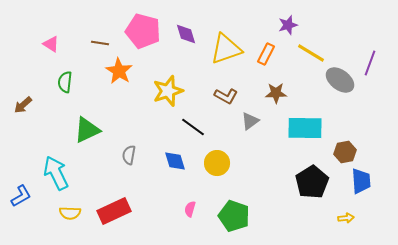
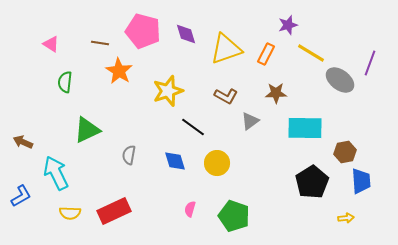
brown arrow: moved 37 px down; rotated 66 degrees clockwise
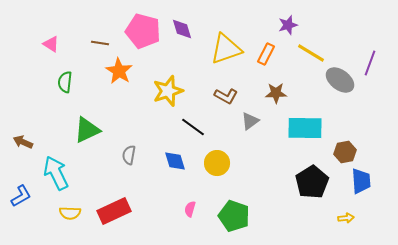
purple diamond: moved 4 px left, 5 px up
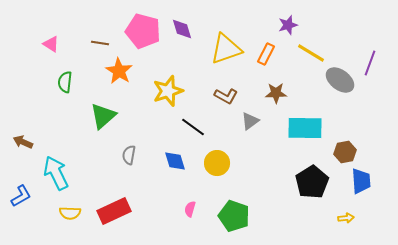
green triangle: moved 16 px right, 14 px up; rotated 16 degrees counterclockwise
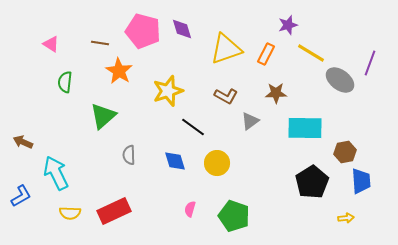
gray semicircle: rotated 12 degrees counterclockwise
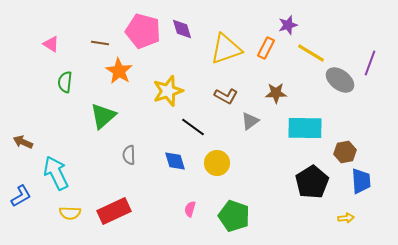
orange rectangle: moved 6 px up
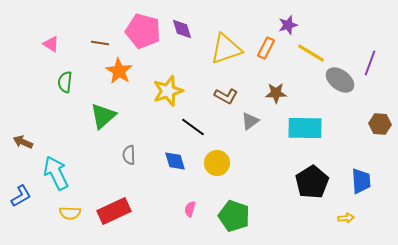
brown hexagon: moved 35 px right, 28 px up; rotated 15 degrees clockwise
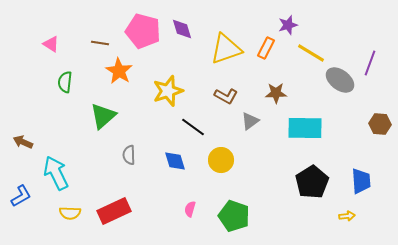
yellow circle: moved 4 px right, 3 px up
yellow arrow: moved 1 px right, 2 px up
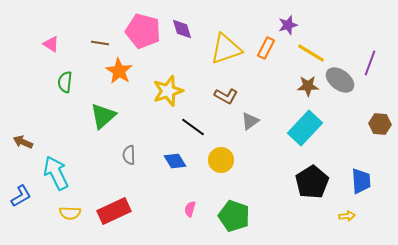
brown star: moved 32 px right, 7 px up
cyan rectangle: rotated 48 degrees counterclockwise
blue diamond: rotated 15 degrees counterclockwise
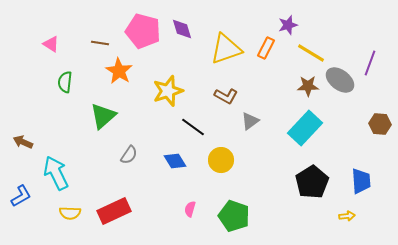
gray semicircle: rotated 144 degrees counterclockwise
